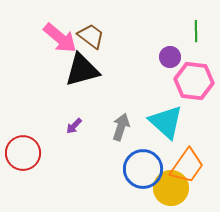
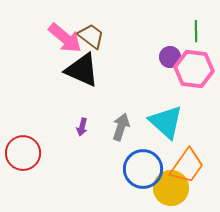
pink arrow: moved 5 px right
black triangle: rotated 39 degrees clockwise
pink hexagon: moved 12 px up
purple arrow: moved 8 px right, 1 px down; rotated 30 degrees counterclockwise
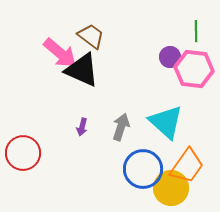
pink arrow: moved 5 px left, 15 px down
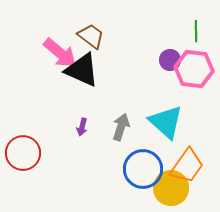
purple circle: moved 3 px down
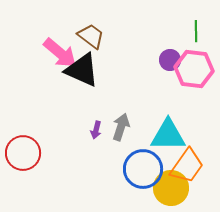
cyan triangle: moved 2 px right, 13 px down; rotated 42 degrees counterclockwise
purple arrow: moved 14 px right, 3 px down
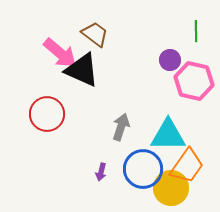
brown trapezoid: moved 4 px right, 2 px up
pink hexagon: moved 12 px down; rotated 6 degrees clockwise
purple arrow: moved 5 px right, 42 px down
red circle: moved 24 px right, 39 px up
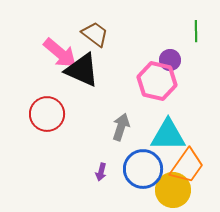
pink hexagon: moved 37 px left
yellow circle: moved 2 px right, 2 px down
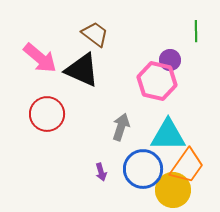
pink arrow: moved 20 px left, 5 px down
purple arrow: rotated 30 degrees counterclockwise
